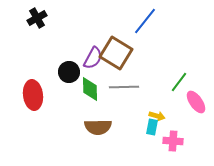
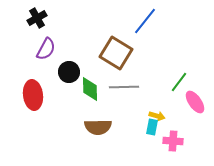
purple semicircle: moved 47 px left, 9 px up
pink ellipse: moved 1 px left
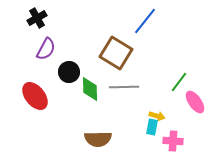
red ellipse: moved 2 px right, 1 px down; rotated 32 degrees counterclockwise
brown semicircle: moved 12 px down
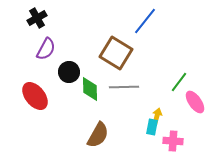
yellow arrow: rotated 91 degrees counterclockwise
brown semicircle: moved 4 px up; rotated 60 degrees counterclockwise
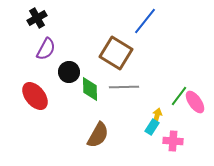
green line: moved 14 px down
cyan rectangle: rotated 21 degrees clockwise
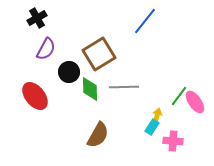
brown square: moved 17 px left, 1 px down; rotated 28 degrees clockwise
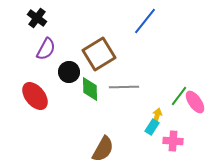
black cross: rotated 24 degrees counterclockwise
brown semicircle: moved 5 px right, 14 px down
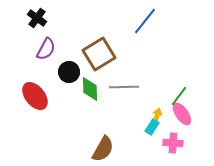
pink ellipse: moved 13 px left, 12 px down
pink cross: moved 2 px down
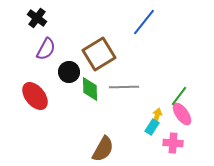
blue line: moved 1 px left, 1 px down
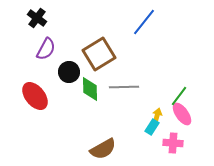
brown semicircle: rotated 32 degrees clockwise
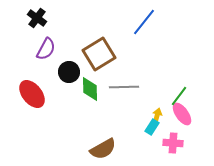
red ellipse: moved 3 px left, 2 px up
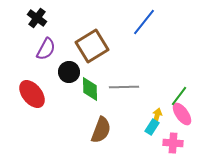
brown square: moved 7 px left, 8 px up
brown semicircle: moved 2 px left, 19 px up; rotated 40 degrees counterclockwise
